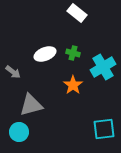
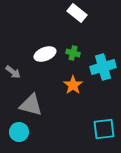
cyan cross: rotated 15 degrees clockwise
gray triangle: rotated 30 degrees clockwise
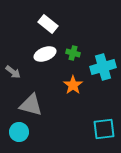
white rectangle: moved 29 px left, 11 px down
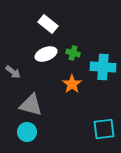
white ellipse: moved 1 px right
cyan cross: rotated 20 degrees clockwise
orange star: moved 1 px left, 1 px up
cyan circle: moved 8 px right
